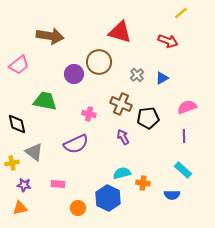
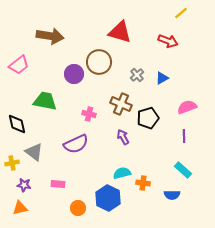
black pentagon: rotated 10 degrees counterclockwise
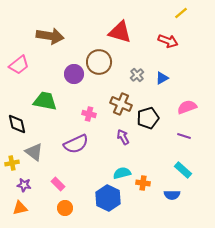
purple line: rotated 72 degrees counterclockwise
pink rectangle: rotated 40 degrees clockwise
orange circle: moved 13 px left
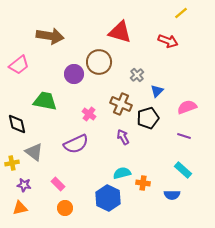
blue triangle: moved 5 px left, 13 px down; rotated 16 degrees counterclockwise
pink cross: rotated 24 degrees clockwise
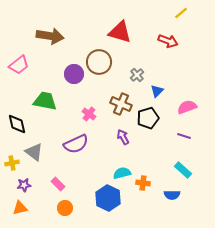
purple star: rotated 16 degrees counterclockwise
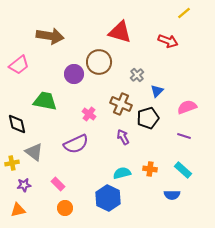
yellow line: moved 3 px right
orange cross: moved 7 px right, 14 px up
orange triangle: moved 2 px left, 2 px down
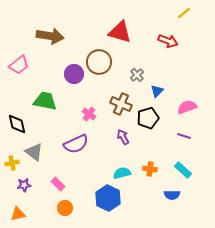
orange triangle: moved 4 px down
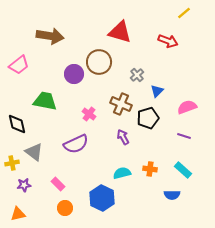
blue hexagon: moved 6 px left
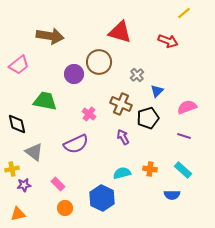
yellow cross: moved 6 px down
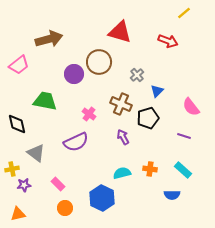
brown arrow: moved 1 px left, 3 px down; rotated 24 degrees counterclockwise
pink semicircle: moved 4 px right; rotated 108 degrees counterclockwise
purple semicircle: moved 2 px up
gray triangle: moved 2 px right, 1 px down
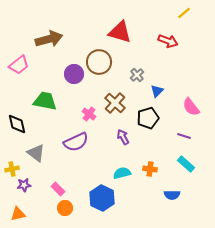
brown cross: moved 6 px left, 1 px up; rotated 20 degrees clockwise
cyan rectangle: moved 3 px right, 6 px up
pink rectangle: moved 5 px down
